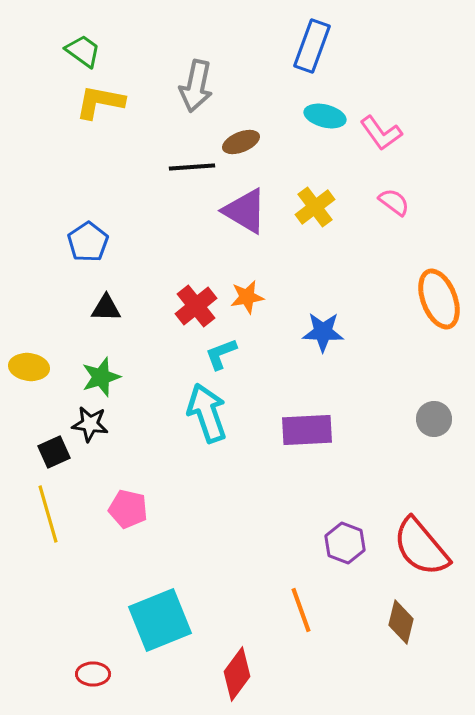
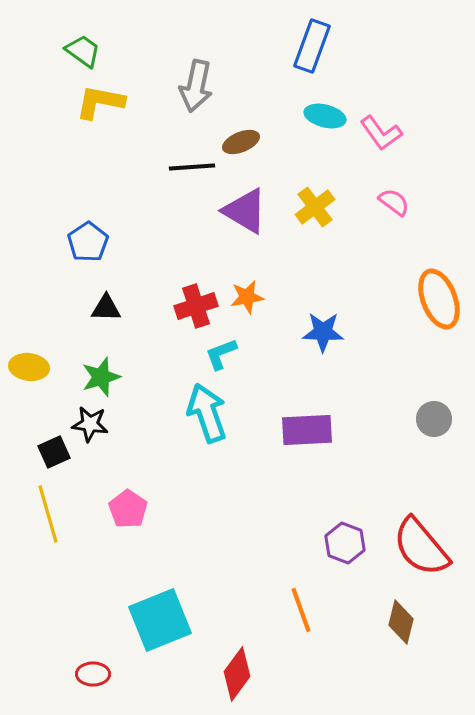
red cross: rotated 21 degrees clockwise
pink pentagon: rotated 21 degrees clockwise
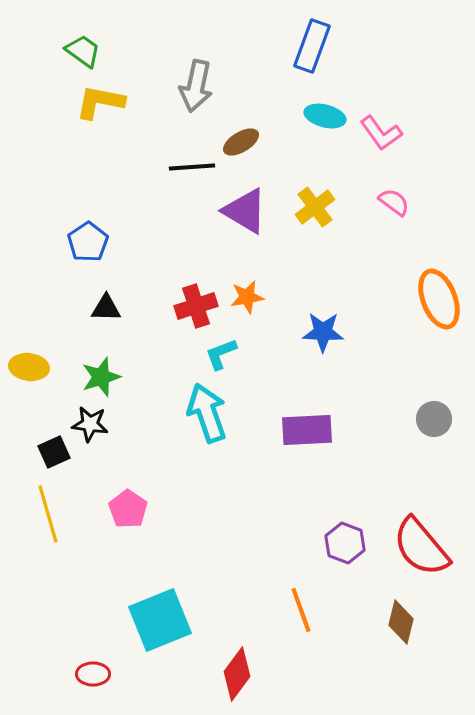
brown ellipse: rotated 9 degrees counterclockwise
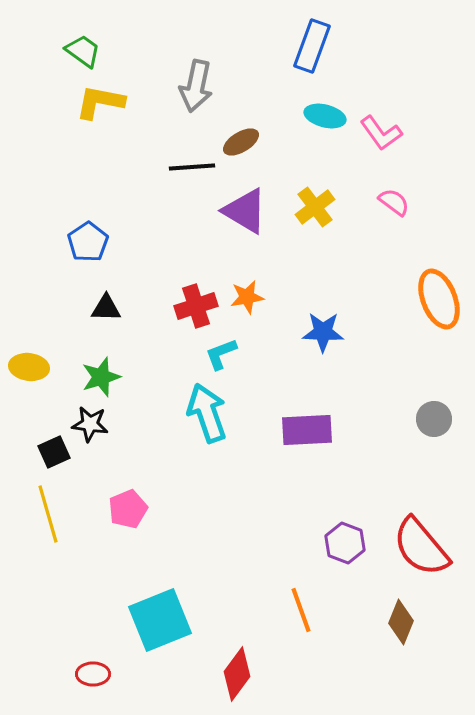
pink pentagon: rotated 15 degrees clockwise
brown diamond: rotated 9 degrees clockwise
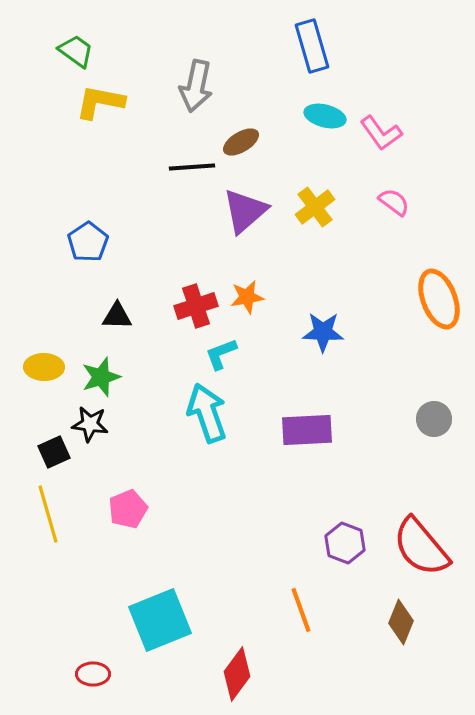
blue rectangle: rotated 36 degrees counterclockwise
green trapezoid: moved 7 px left
purple triangle: rotated 48 degrees clockwise
black triangle: moved 11 px right, 8 px down
yellow ellipse: moved 15 px right; rotated 6 degrees counterclockwise
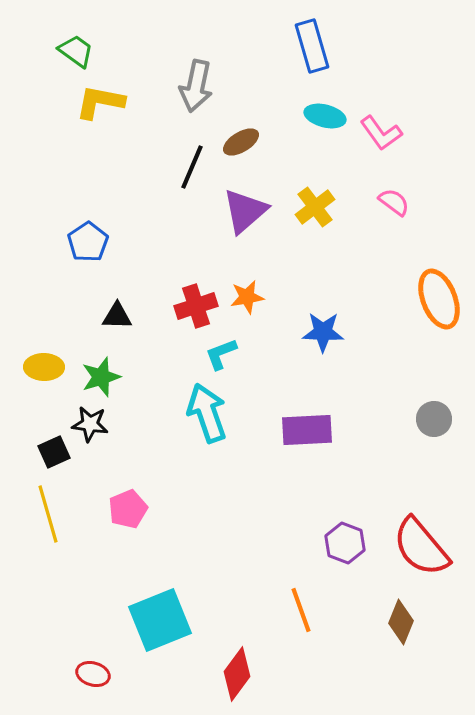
black line: rotated 63 degrees counterclockwise
red ellipse: rotated 16 degrees clockwise
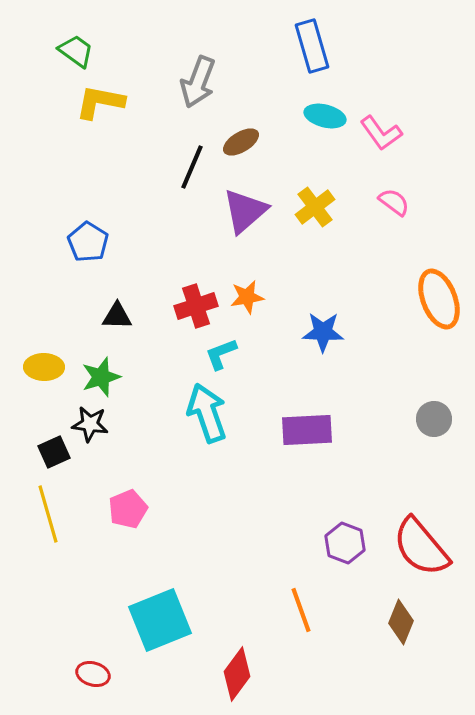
gray arrow: moved 2 px right, 4 px up; rotated 9 degrees clockwise
blue pentagon: rotated 6 degrees counterclockwise
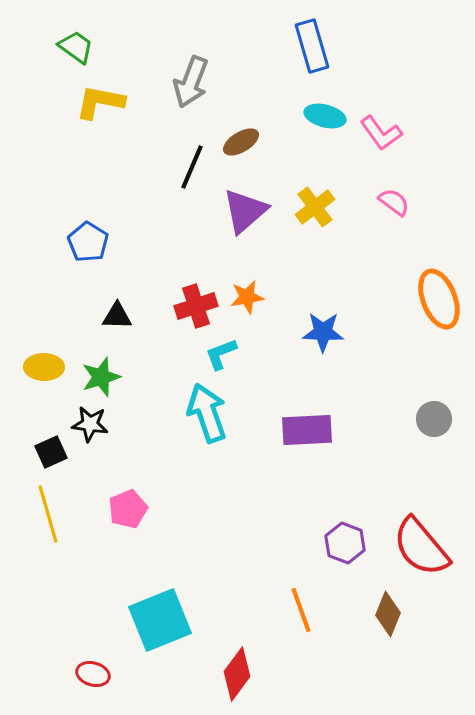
green trapezoid: moved 4 px up
gray arrow: moved 7 px left
black square: moved 3 px left
brown diamond: moved 13 px left, 8 px up
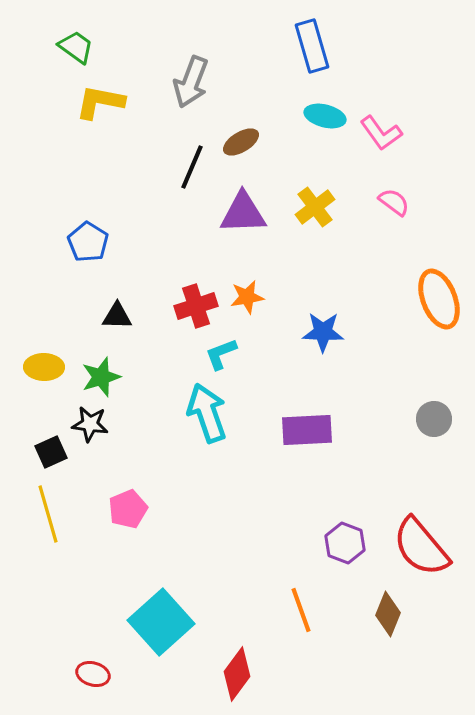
purple triangle: moved 2 px left, 2 px down; rotated 39 degrees clockwise
cyan square: moved 1 px right, 2 px down; rotated 20 degrees counterclockwise
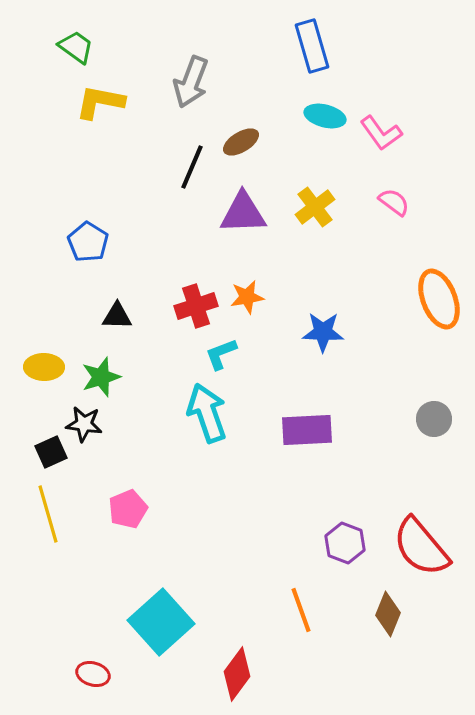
black star: moved 6 px left
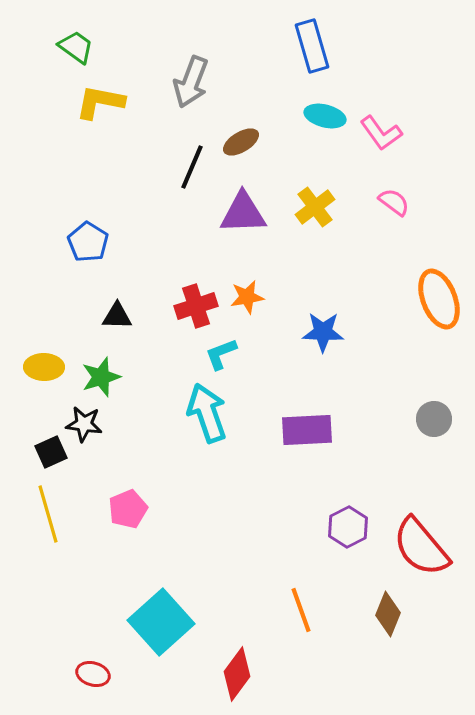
purple hexagon: moved 3 px right, 16 px up; rotated 12 degrees clockwise
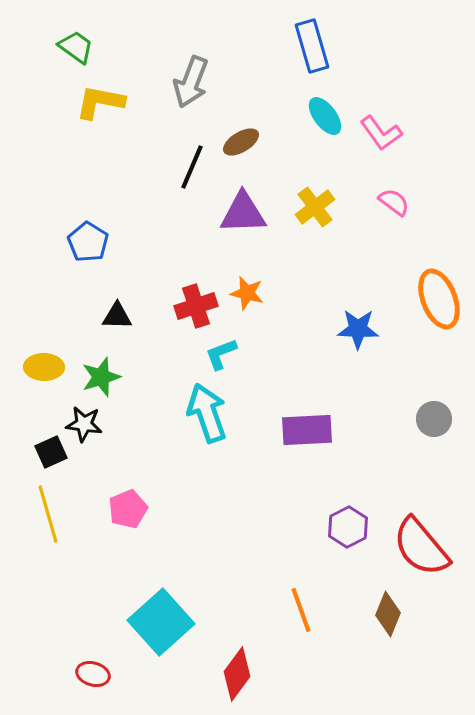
cyan ellipse: rotated 39 degrees clockwise
orange star: moved 4 px up; rotated 24 degrees clockwise
blue star: moved 35 px right, 3 px up
